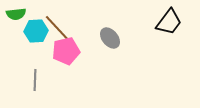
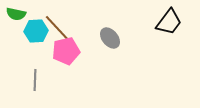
green semicircle: rotated 18 degrees clockwise
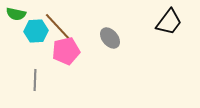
brown line: moved 2 px up
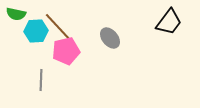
gray line: moved 6 px right
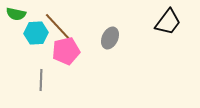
black trapezoid: moved 1 px left
cyan hexagon: moved 2 px down
gray ellipse: rotated 65 degrees clockwise
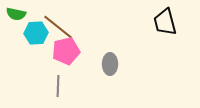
black trapezoid: moved 3 px left; rotated 128 degrees clockwise
brown line: rotated 8 degrees counterclockwise
gray ellipse: moved 26 px down; rotated 25 degrees counterclockwise
gray line: moved 17 px right, 6 px down
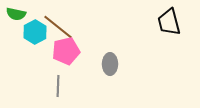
black trapezoid: moved 4 px right
cyan hexagon: moved 1 px left, 1 px up; rotated 25 degrees counterclockwise
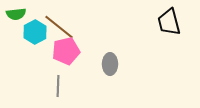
green semicircle: rotated 18 degrees counterclockwise
brown line: moved 1 px right
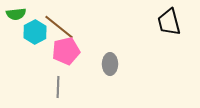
gray line: moved 1 px down
